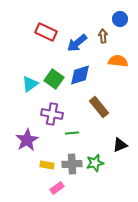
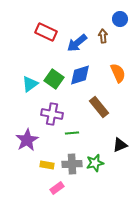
orange semicircle: moved 12 px down; rotated 60 degrees clockwise
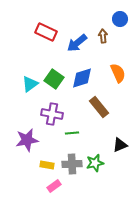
blue diamond: moved 2 px right, 3 px down
purple star: rotated 20 degrees clockwise
pink rectangle: moved 3 px left, 2 px up
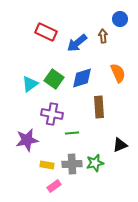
brown rectangle: rotated 35 degrees clockwise
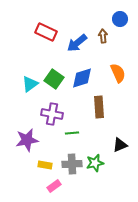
yellow rectangle: moved 2 px left
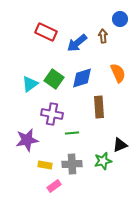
green star: moved 8 px right, 2 px up
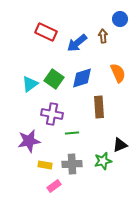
purple star: moved 2 px right, 1 px down
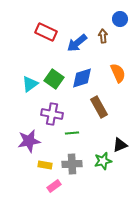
brown rectangle: rotated 25 degrees counterclockwise
